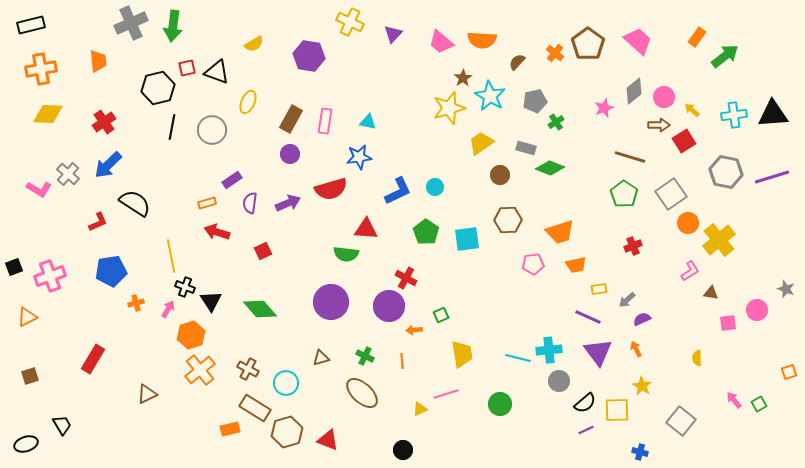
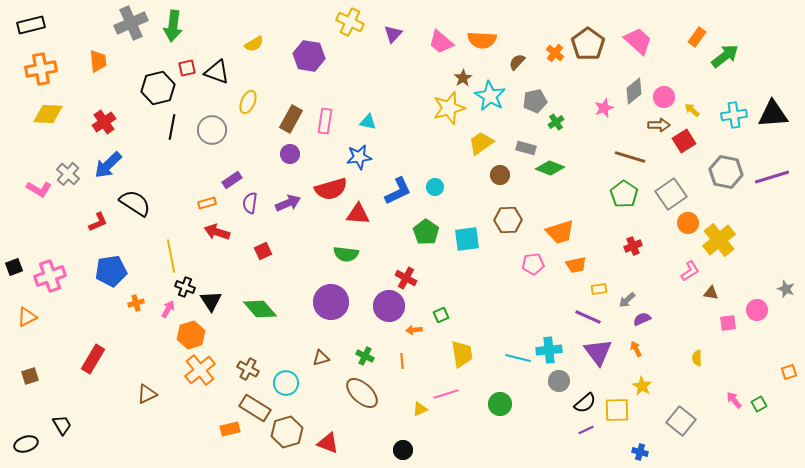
red triangle at (366, 229): moved 8 px left, 15 px up
red triangle at (328, 440): moved 3 px down
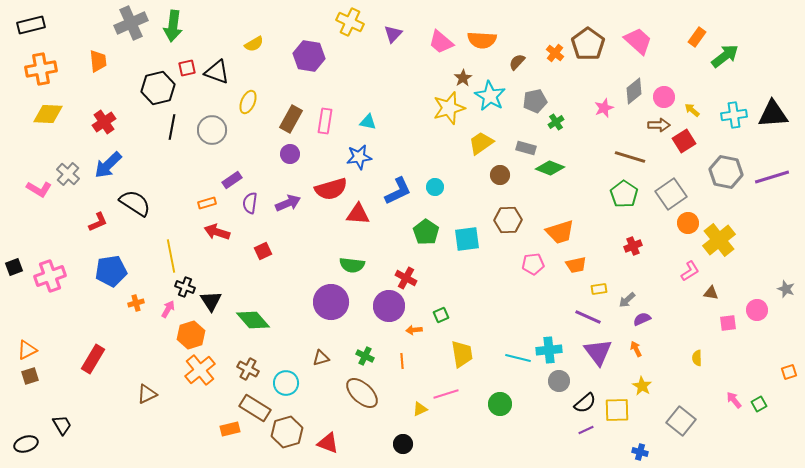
green semicircle at (346, 254): moved 6 px right, 11 px down
green diamond at (260, 309): moved 7 px left, 11 px down
orange triangle at (27, 317): moved 33 px down
black circle at (403, 450): moved 6 px up
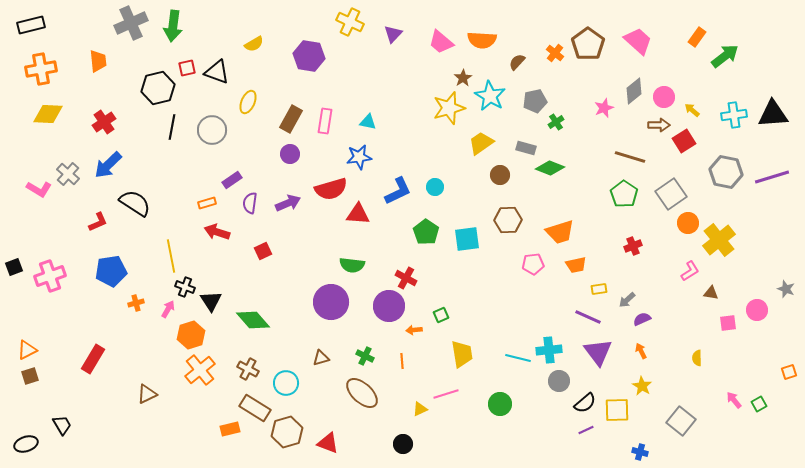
orange arrow at (636, 349): moved 5 px right, 2 px down
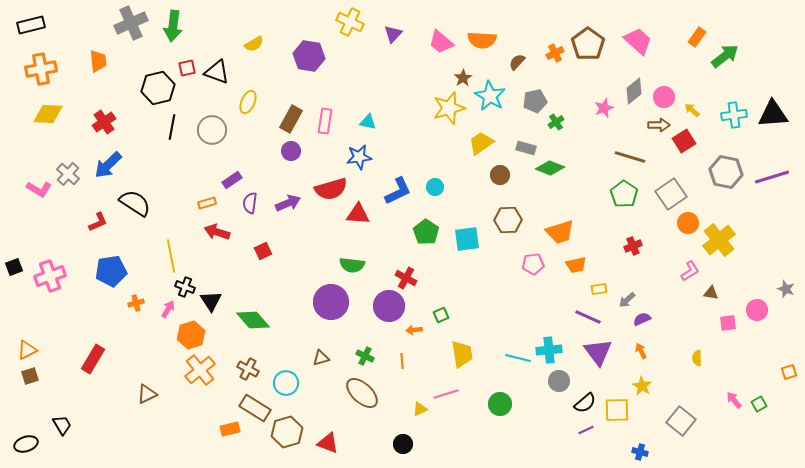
orange cross at (555, 53): rotated 24 degrees clockwise
purple circle at (290, 154): moved 1 px right, 3 px up
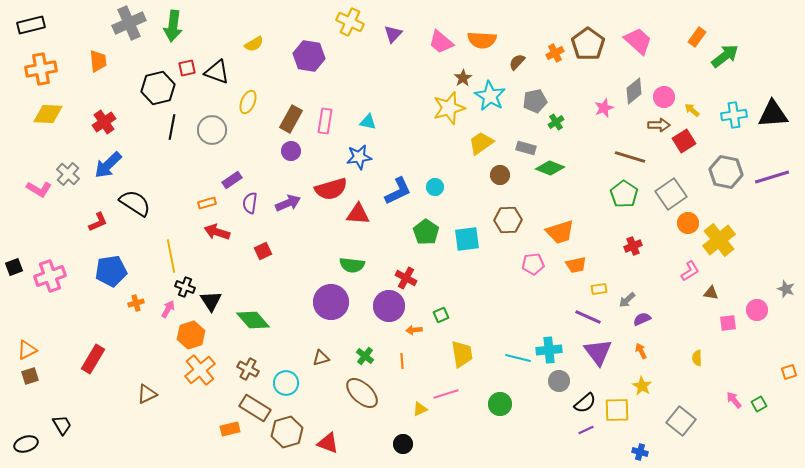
gray cross at (131, 23): moved 2 px left
green cross at (365, 356): rotated 12 degrees clockwise
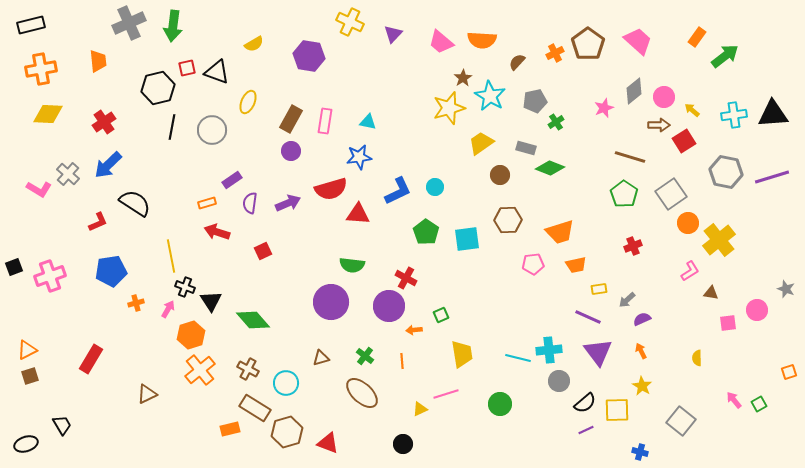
red rectangle at (93, 359): moved 2 px left
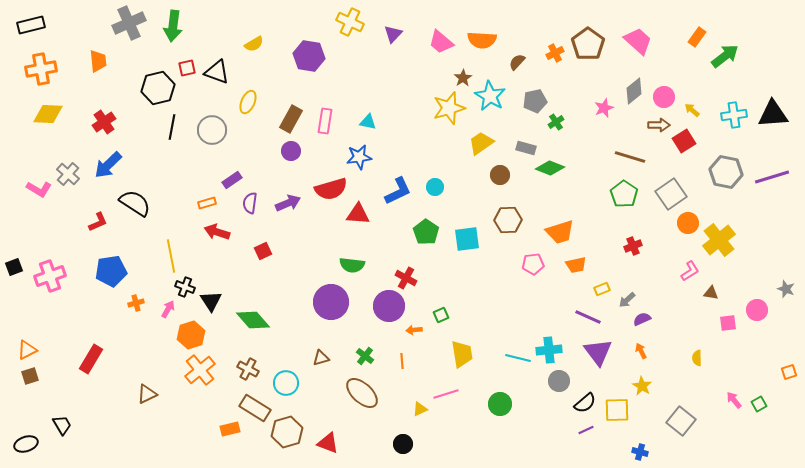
yellow rectangle at (599, 289): moved 3 px right; rotated 14 degrees counterclockwise
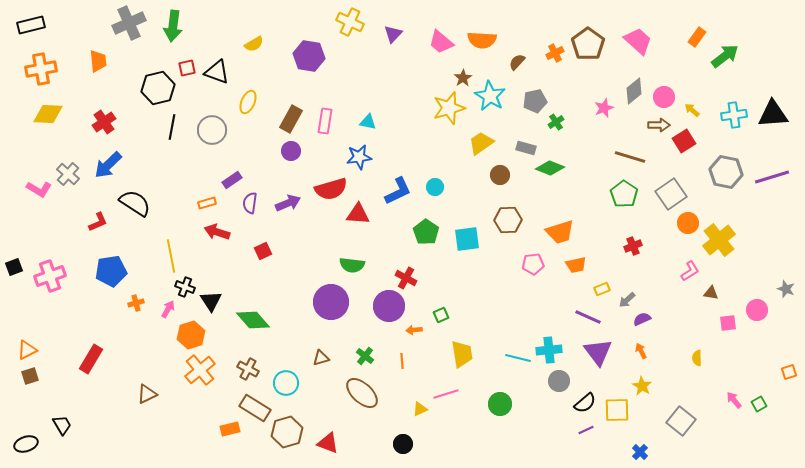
blue cross at (640, 452): rotated 28 degrees clockwise
